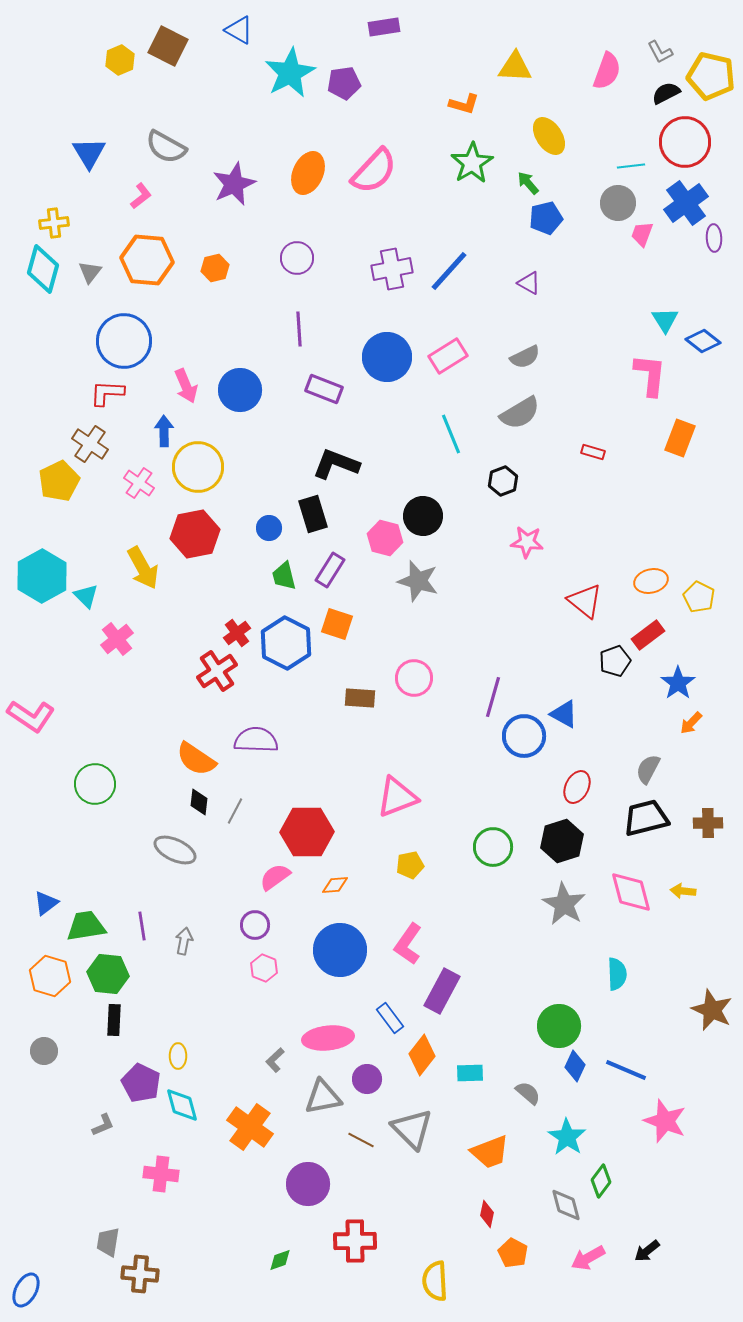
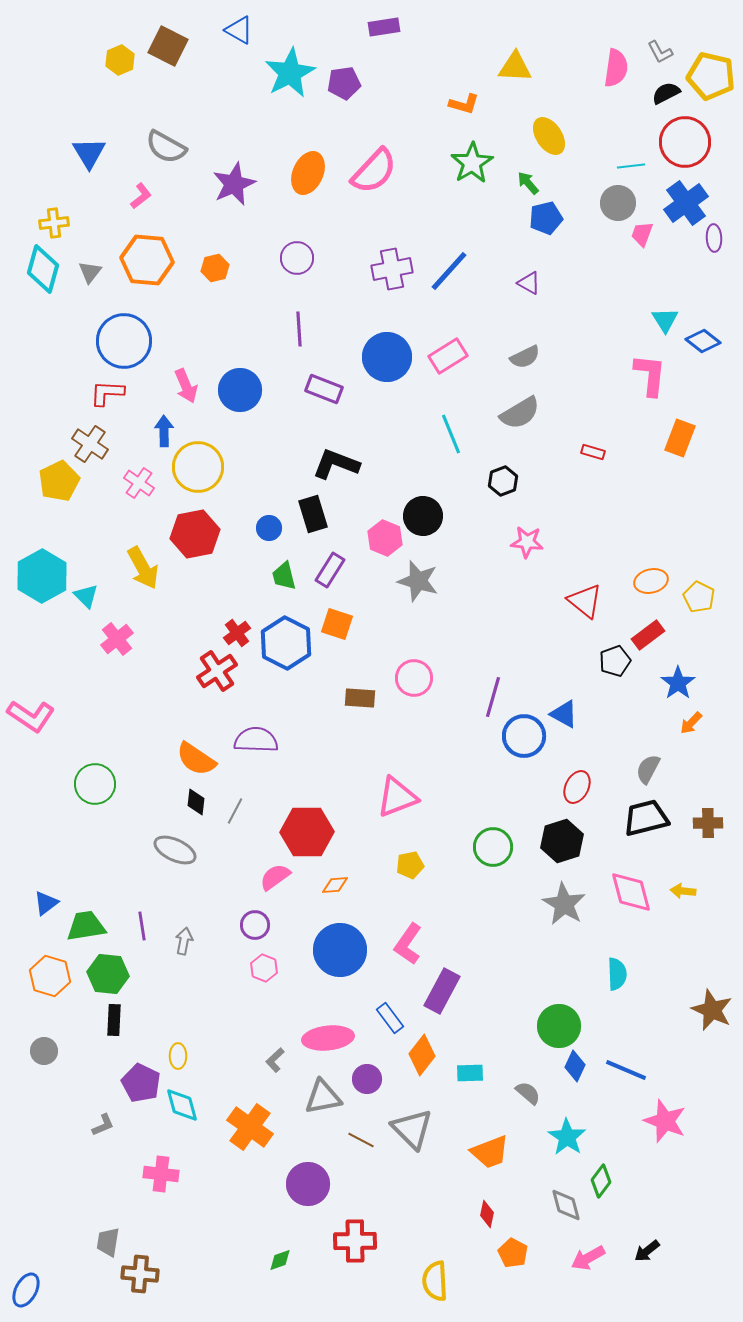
pink semicircle at (607, 71): moved 9 px right, 3 px up; rotated 12 degrees counterclockwise
pink hexagon at (385, 538): rotated 8 degrees clockwise
black diamond at (199, 802): moved 3 px left
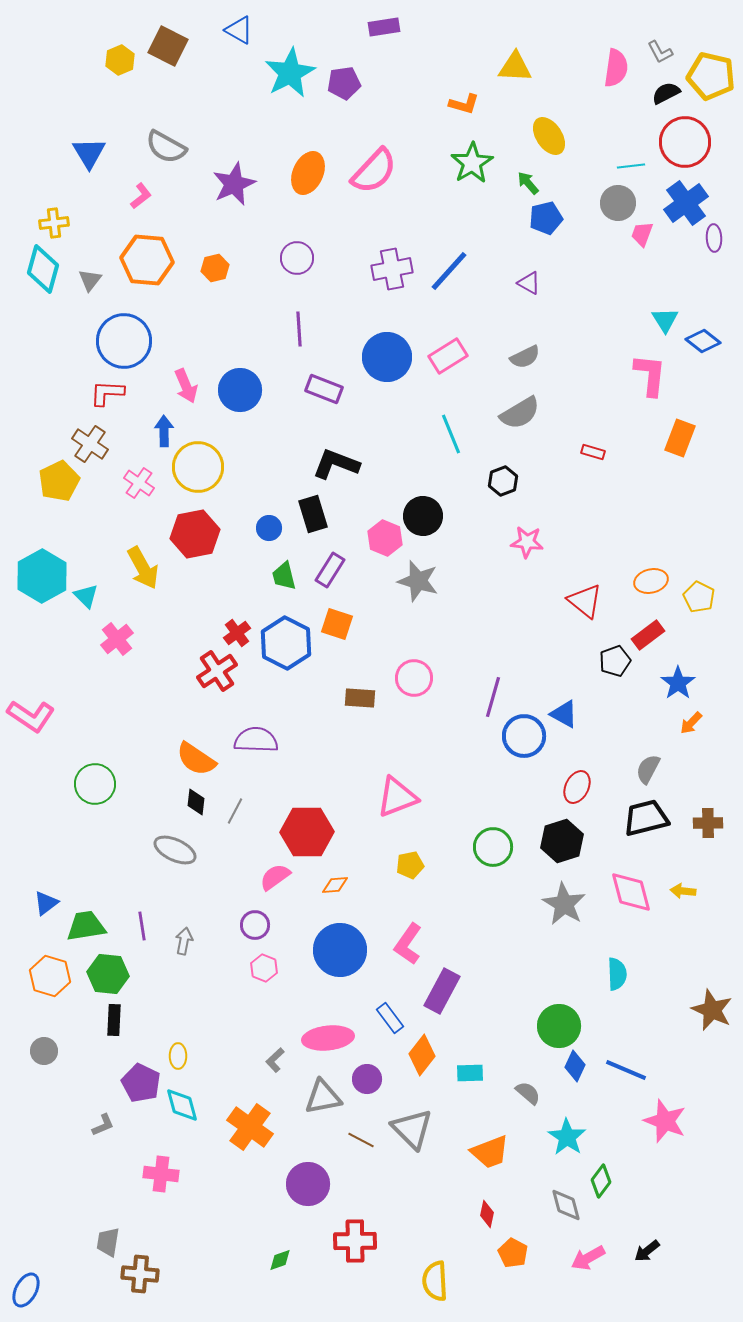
gray triangle at (90, 272): moved 8 px down
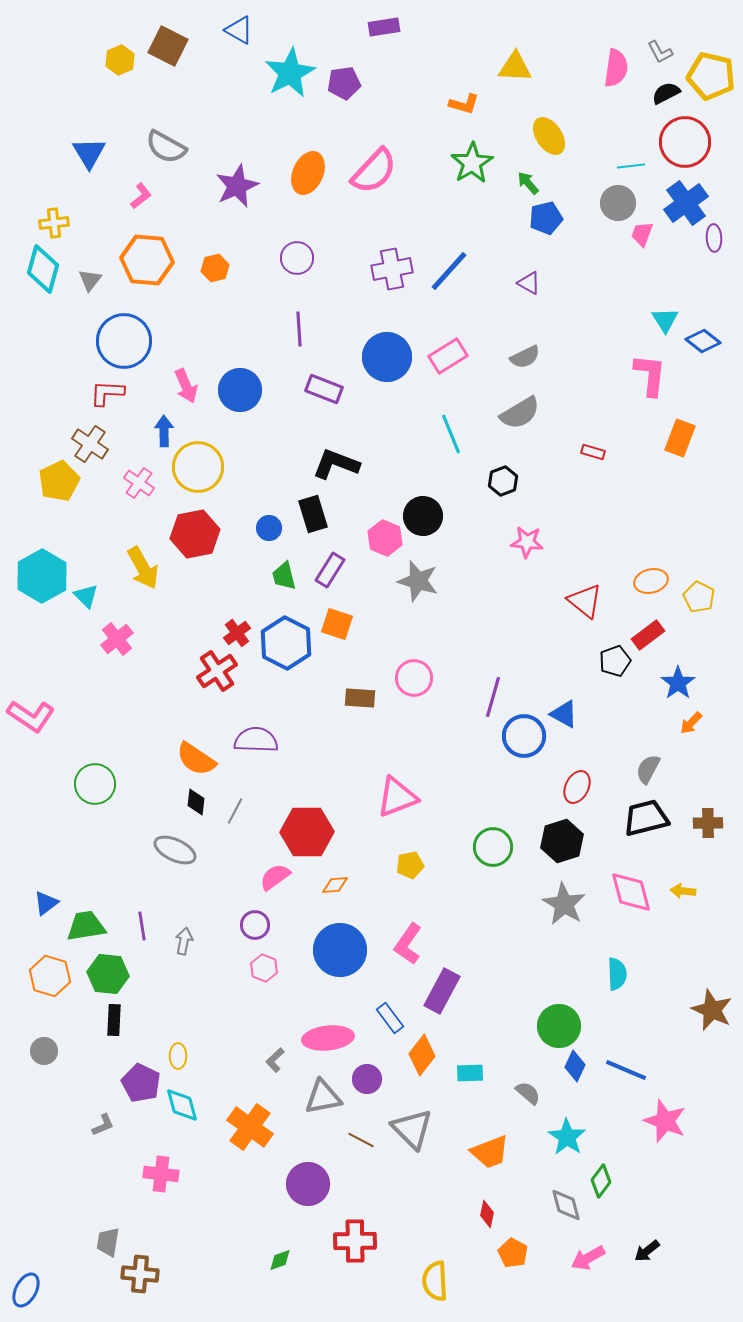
purple star at (234, 184): moved 3 px right, 2 px down
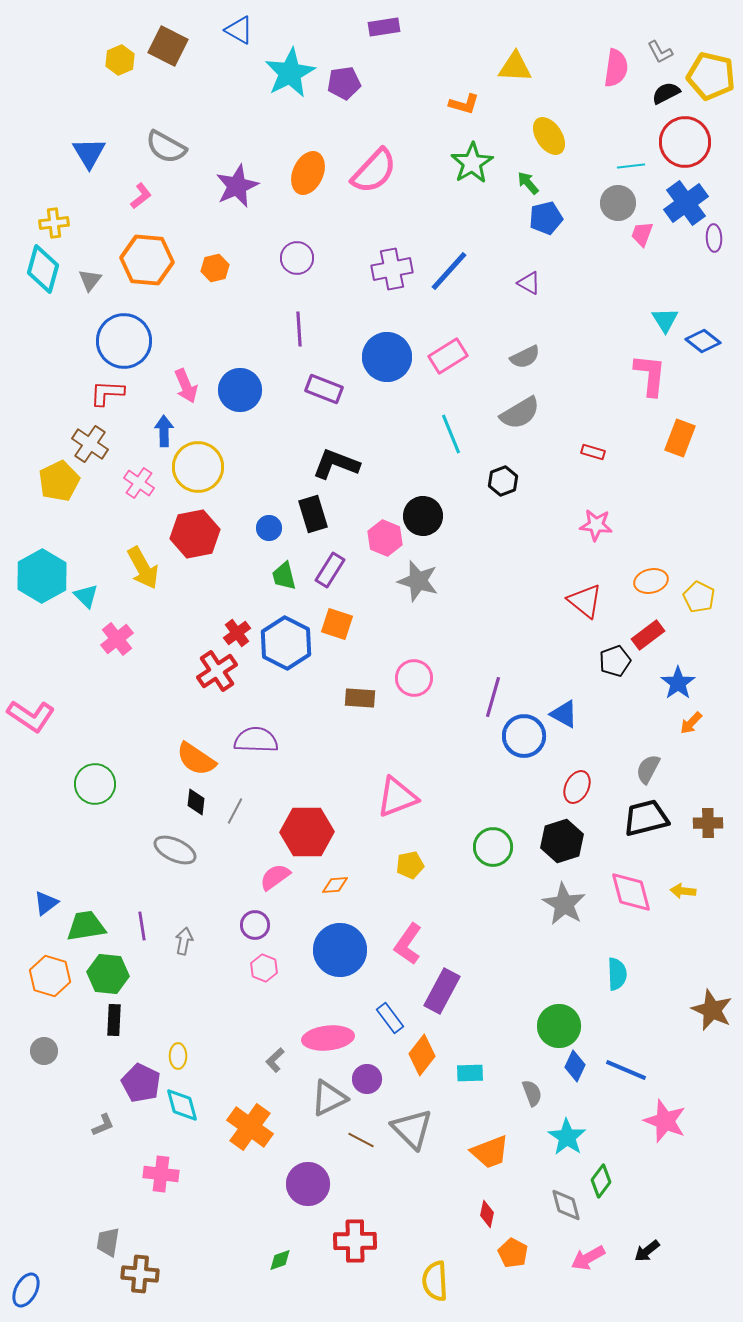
pink star at (527, 542): moved 69 px right, 17 px up
gray semicircle at (528, 1093): moved 4 px right; rotated 28 degrees clockwise
gray triangle at (323, 1097): moved 6 px right, 1 px down; rotated 15 degrees counterclockwise
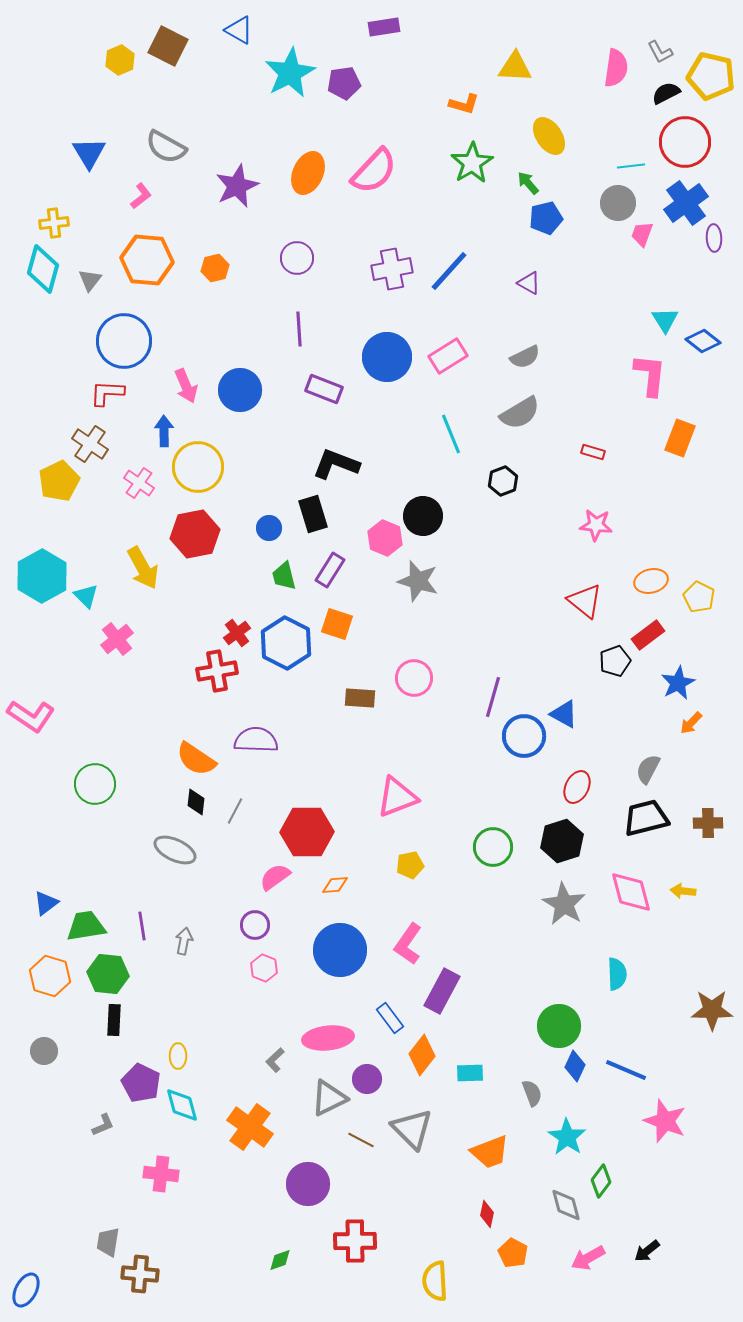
red cross at (217, 671): rotated 24 degrees clockwise
blue star at (678, 683): rotated 8 degrees clockwise
brown star at (712, 1010): rotated 24 degrees counterclockwise
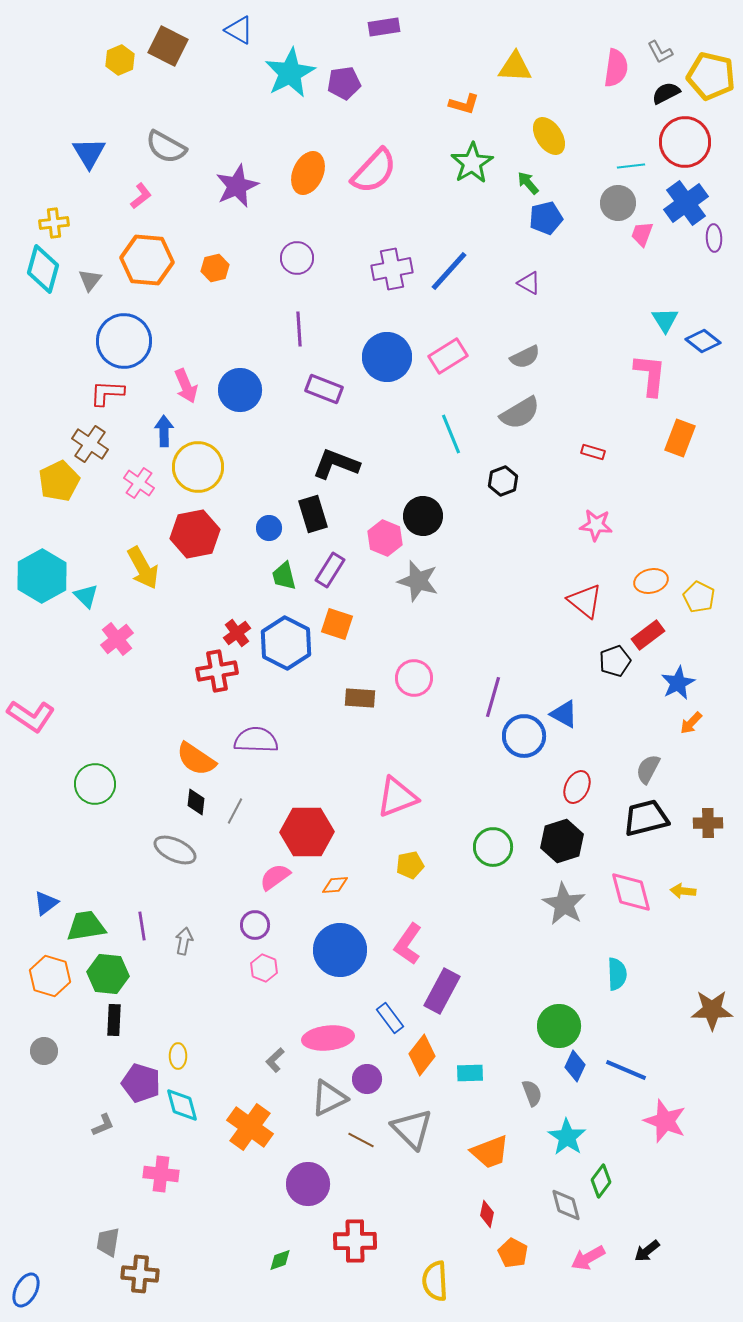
purple pentagon at (141, 1083): rotated 9 degrees counterclockwise
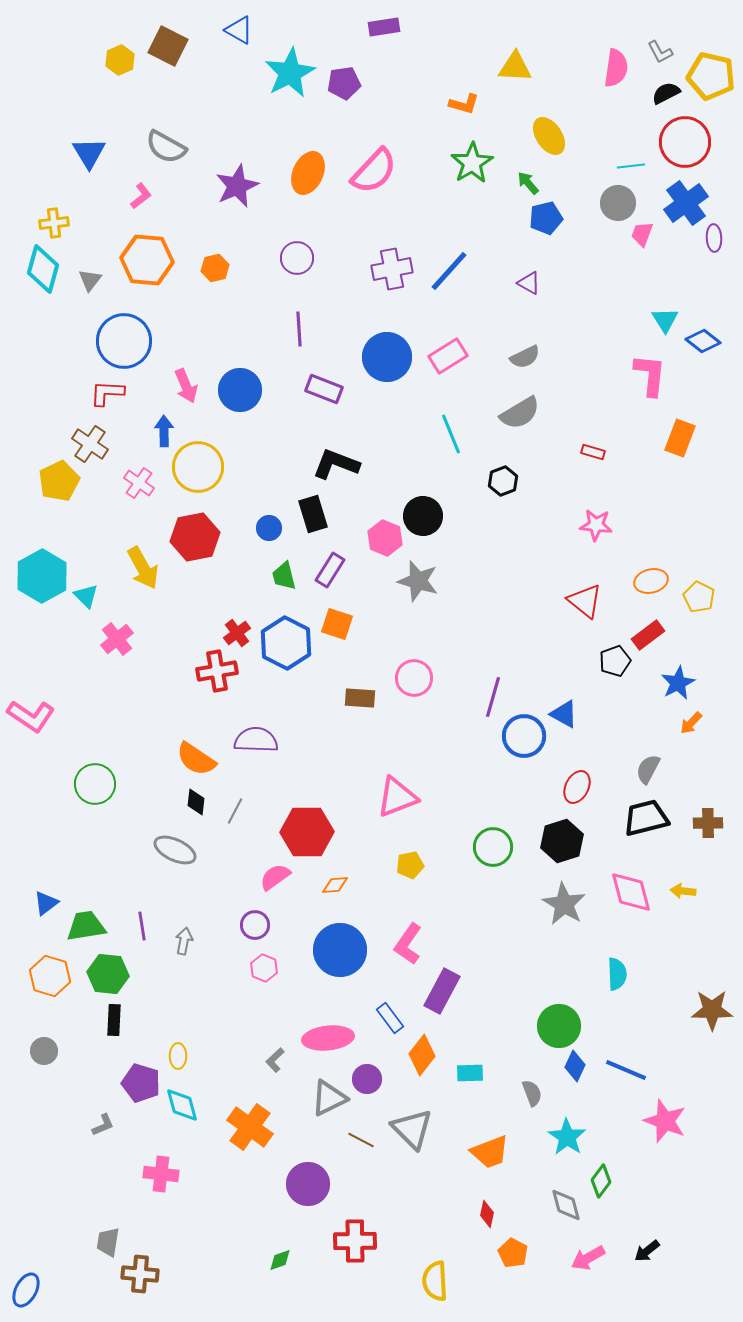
red hexagon at (195, 534): moved 3 px down
